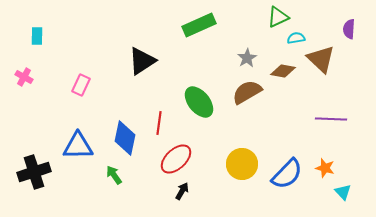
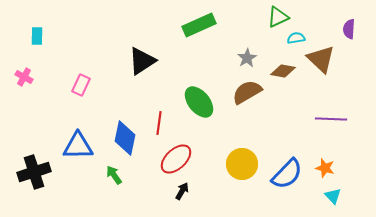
cyan triangle: moved 10 px left, 4 px down
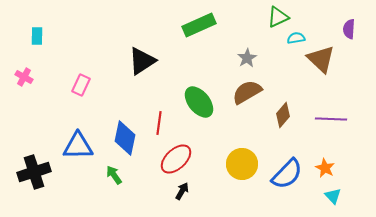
brown diamond: moved 44 px down; rotated 60 degrees counterclockwise
orange star: rotated 12 degrees clockwise
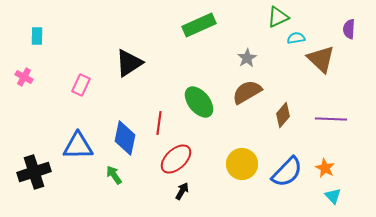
black triangle: moved 13 px left, 2 px down
blue semicircle: moved 2 px up
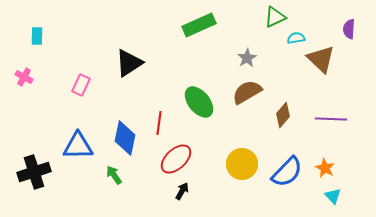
green triangle: moved 3 px left
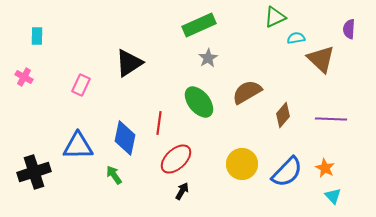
gray star: moved 39 px left
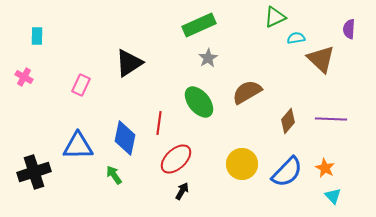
brown diamond: moved 5 px right, 6 px down
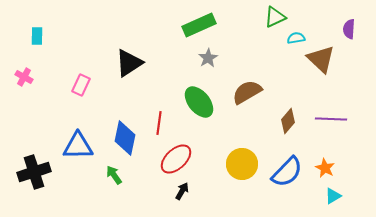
cyan triangle: rotated 42 degrees clockwise
